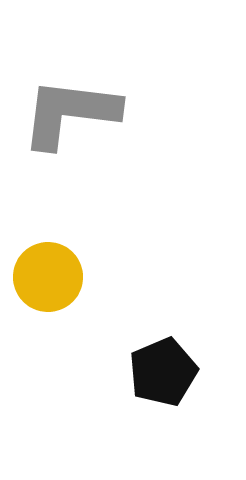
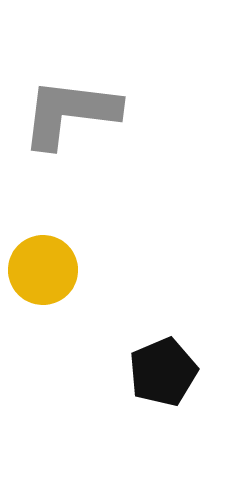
yellow circle: moved 5 px left, 7 px up
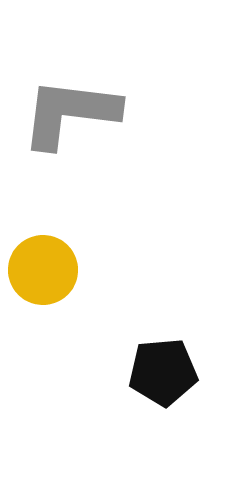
black pentagon: rotated 18 degrees clockwise
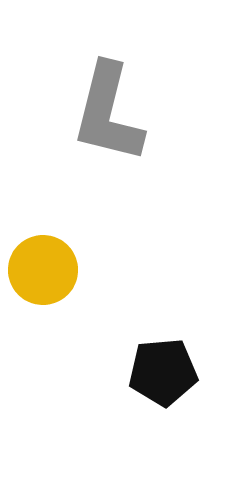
gray L-shape: moved 38 px right; rotated 83 degrees counterclockwise
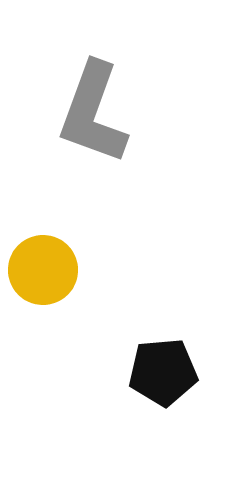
gray L-shape: moved 15 px left; rotated 6 degrees clockwise
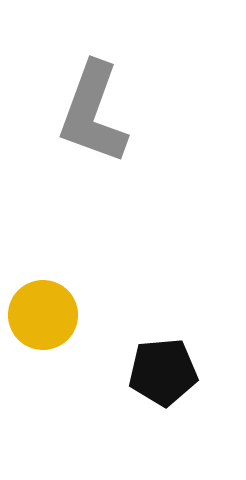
yellow circle: moved 45 px down
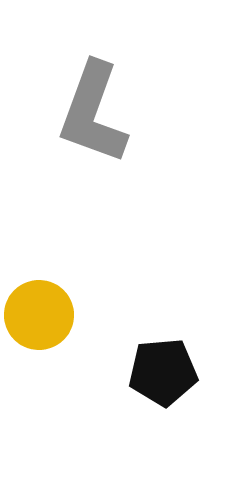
yellow circle: moved 4 px left
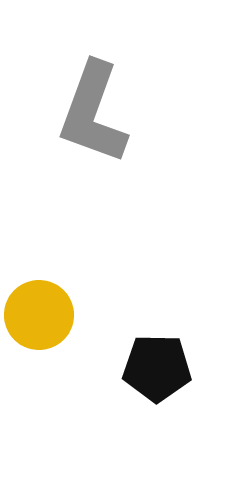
black pentagon: moved 6 px left, 4 px up; rotated 6 degrees clockwise
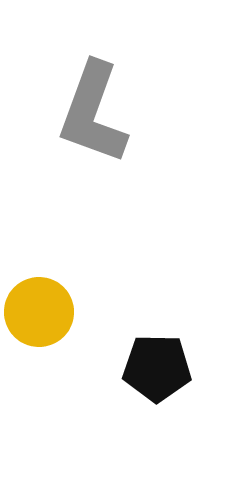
yellow circle: moved 3 px up
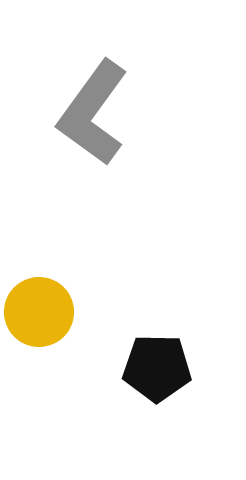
gray L-shape: rotated 16 degrees clockwise
